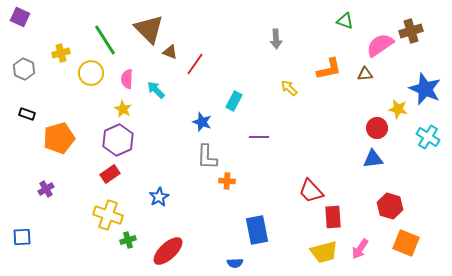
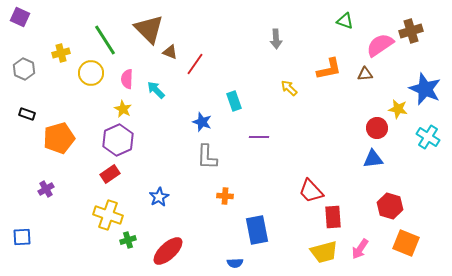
cyan rectangle at (234, 101): rotated 48 degrees counterclockwise
orange cross at (227, 181): moved 2 px left, 15 px down
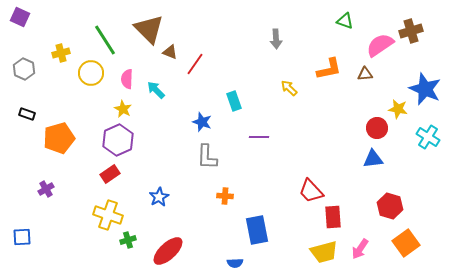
orange square at (406, 243): rotated 32 degrees clockwise
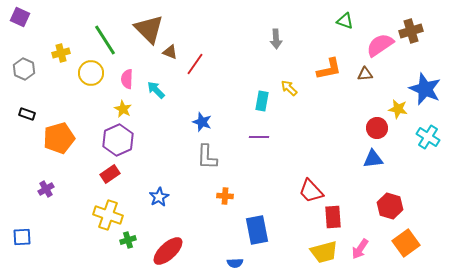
cyan rectangle at (234, 101): moved 28 px right; rotated 30 degrees clockwise
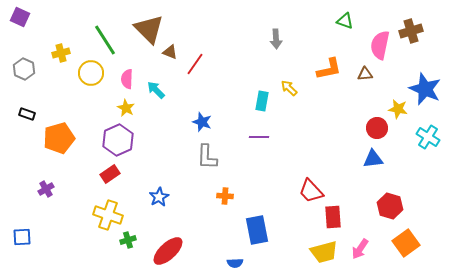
pink semicircle at (380, 45): rotated 44 degrees counterclockwise
yellow star at (123, 109): moved 3 px right, 1 px up
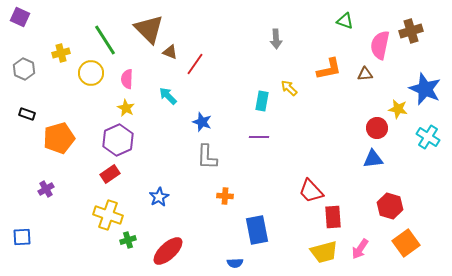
cyan arrow at (156, 90): moved 12 px right, 6 px down
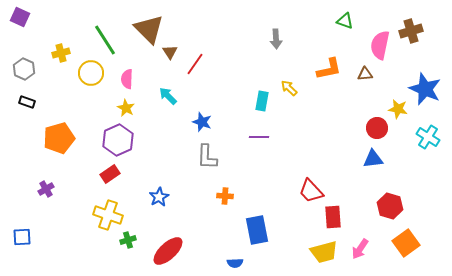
brown triangle at (170, 52): rotated 35 degrees clockwise
black rectangle at (27, 114): moved 12 px up
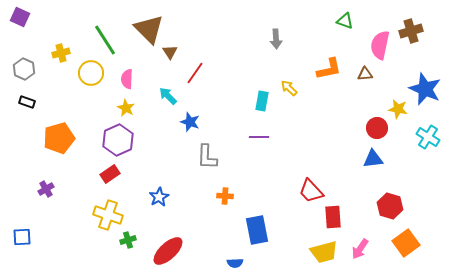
red line at (195, 64): moved 9 px down
blue star at (202, 122): moved 12 px left
